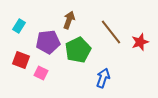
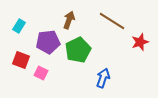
brown line: moved 1 px right, 11 px up; rotated 20 degrees counterclockwise
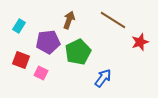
brown line: moved 1 px right, 1 px up
green pentagon: moved 2 px down
blue arrow: rotated 18 degrees clockwise
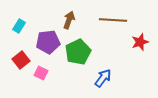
brown line: rotated 28 degrees counterclockwise
red square: rotated 30 degrees clockwise
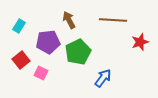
brown arrow: rotated 48 degrees counterclockwise
